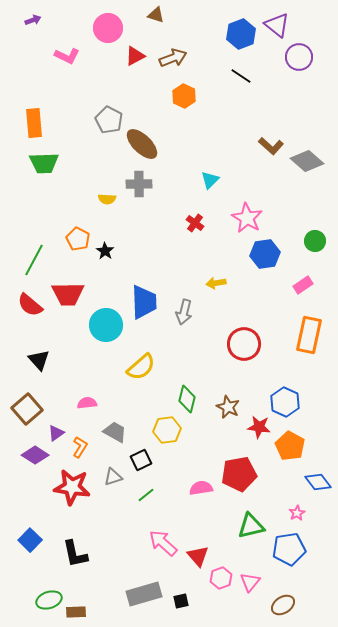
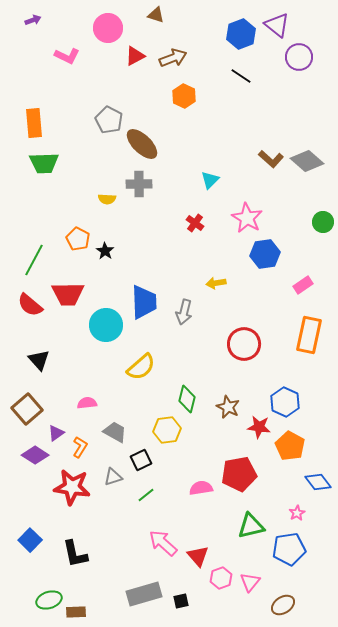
brown L-shape at (271, 146): moved 13 px down
green circle at (315, 241): moved 8 px right, 19 px up
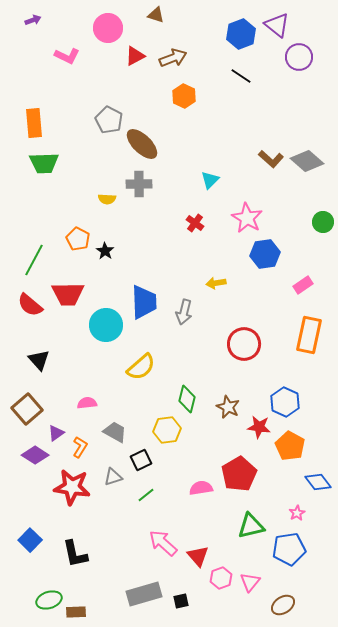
red pentagon at (239, 474): rotated 20 degrees counterclockwise
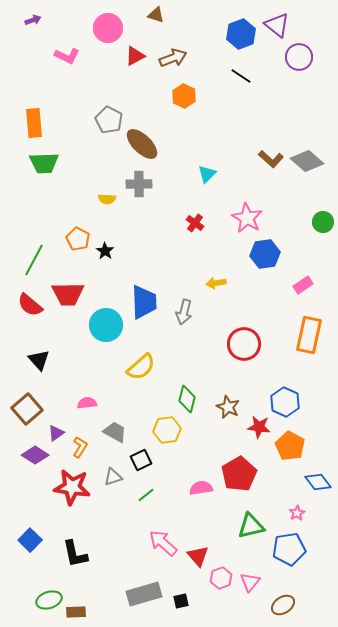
cyan triangle at (210, 180): moved 3 px left, 6 px up
